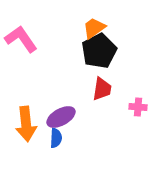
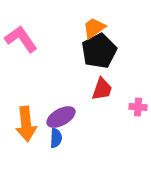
red trapezoid: rotated 10 degrees clockwise
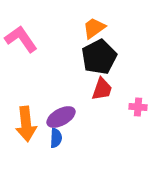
black pentagon: moved 6 px down
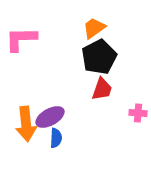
pink L-shape: rotated 56 degrees counterclockwise
pink cross: moved 6 px down
purple ellipse: moved 11 px left
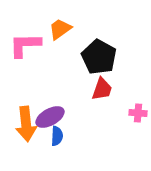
orange trapezoid: moved 34 px left, 1 px down
pink L-shape: moved 4 px right, 6 px down
black pentagon: rotated 16 degrees counterclockwise
blue semicircle: moved 1 px right, 2 px up
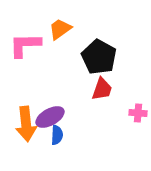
blue semicircle: moved 1 px up
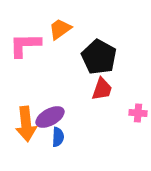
blue semicircle: moved 1 px right, 2 px down
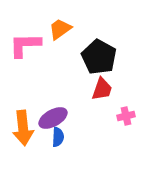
pink cross: moved 12 px left, 3 px down; rotated 18 degrees counterclockwise
purple ellipse: moved 3 px right, 1 px down
orange arrow: moved 3 px left, 4 px down
